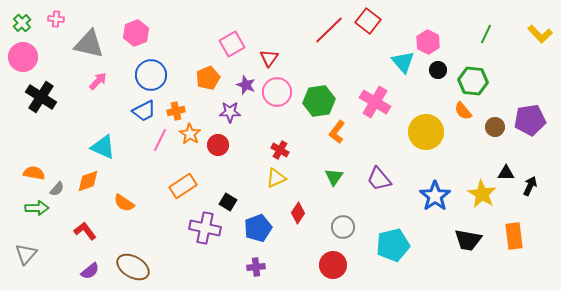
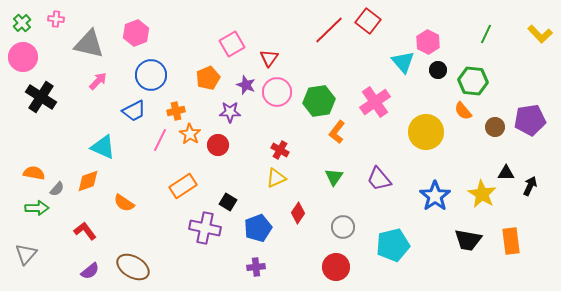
pink cross at (375, 102): rotated 24 degrees clockwise
blue trapezoid at (144, 111): moved 10 px left
orange rectangle at (514, 236): moved 3 px left, 5 px down
red circle at (333, 265): moved 3 px right, 2 px down
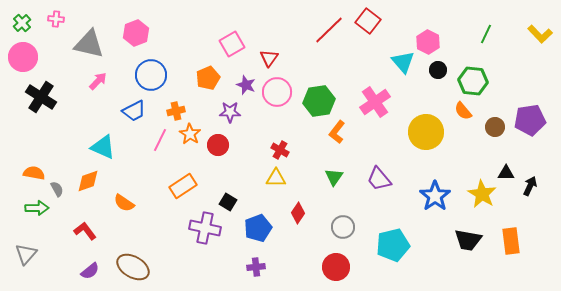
yellow triangle at (276, 178): rotated 25 degrees clockwise
gray semicircle at (57, 189): rotated 70 degrees counterclockwise
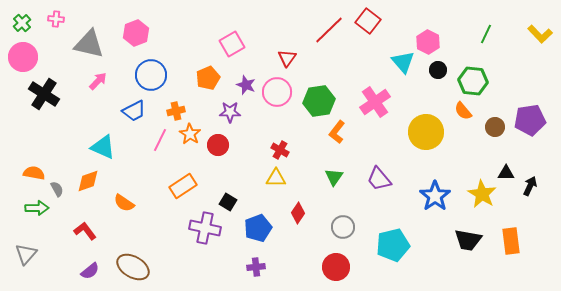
red triangle at (269, 58): moved 18 px right
black cross at (41, 97): moved 3 px right, 3 px up
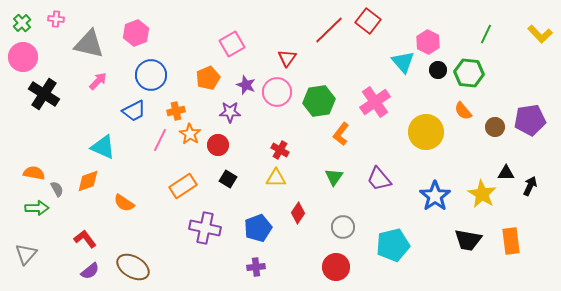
green hexagon at (473, 81): moved 4 px left, 8 px up
orange L-shape at (337, 132): moved 4 px right, 2 px down
black square at (228, 202): moved 23 px up
red L-shape at (85, 231): moved 8 px down
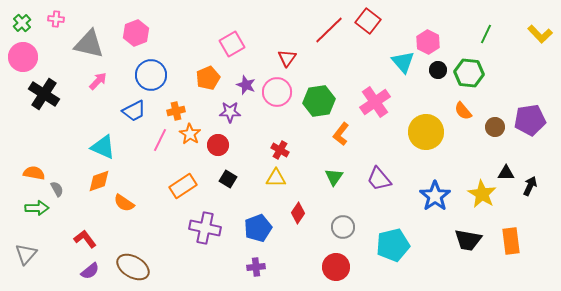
orange diamond at (88, 181): moved 11 px right
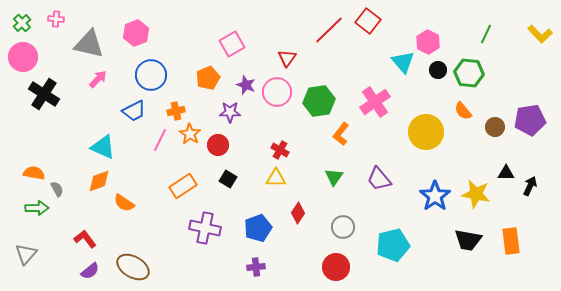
pink arrow at (98, 81): moved 2 px up
yellow star at (482, 194): moved 6 px left; rotated 20 degrees counterclockwise
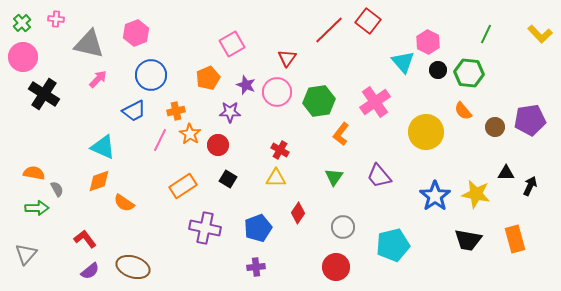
purple trapezoid at (379, 179): moved 3 px up
orange rectangle at (511, 241): moved 4 px right, 2 px up; rotated 8 degrees counterclockwise
brown ellipse at (133, 267): rotated 12 degrees counterclockwise
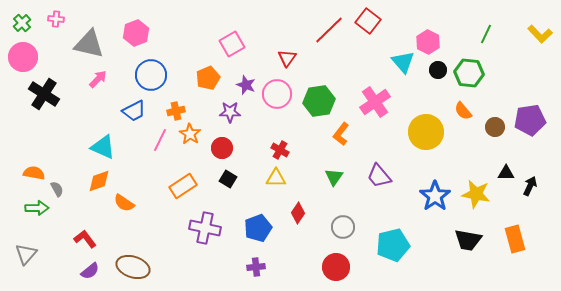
pink circle at (277, 92): moved 2 px down
red circle at (218, 145): moved 4 px right, 3 px down
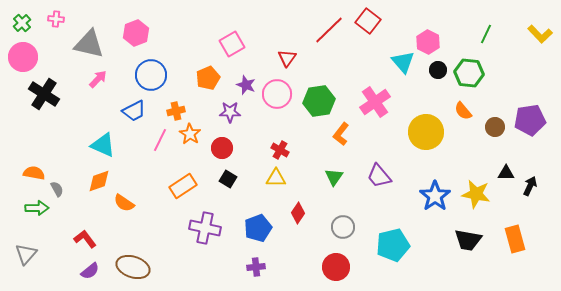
cyan triangle at (103, 147): moved 2 px up
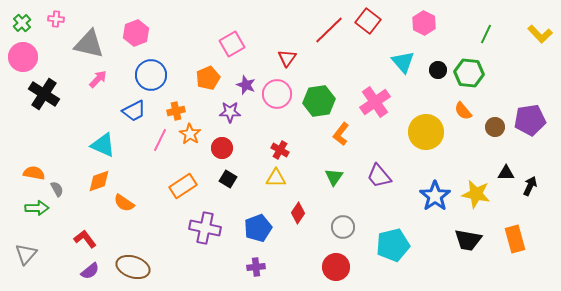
pink hexagon at (428, 42): moved 4 px left, 19 px up
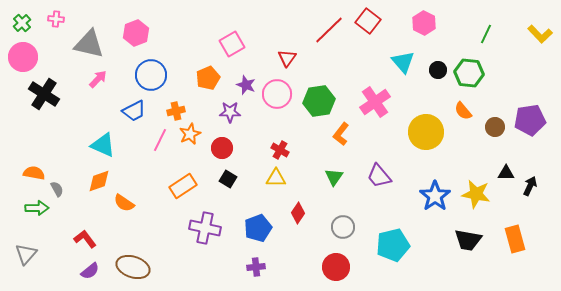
orange star at (190, 134): rotated 15 degrees clockwise
